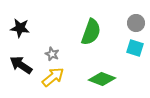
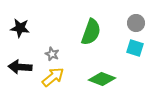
black arrow: moved 1 px left, 2 px down; rotated 30 degrees counterclockwise
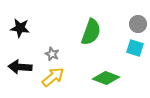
gray circle: moved 2 px right, 1 px down
green diamond: moved 4 px right, 1 px up
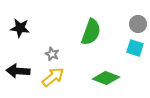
black arrow: moved 2 px left, 4 px down
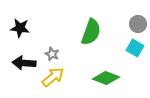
cyan square: rotated 12 degrees clockwise
black arrow: moved 6 px right, 8 px up
